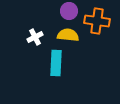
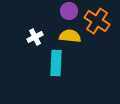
orange cross: rotated 25 degrees clockwise
yellow semicircle: moved 2 px right, 1 px down
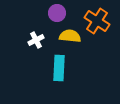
purple circle: moved 12 px left, 2 px down
white cross: moved 1 px right, 3 px down
cyan rectangle: moved 3 px right, 5 px down
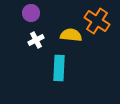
purple circle: moved 26 px left
yellow semicircle: moved 1 px right, 1 px up
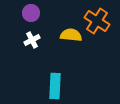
white cross: moved 4 px left
cyan rectangle: moved 4 px left, 18 px down
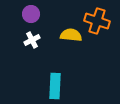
purple circle: moved 1 px down
orange cross: rotated 15 degrees counterclockwise
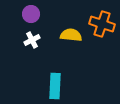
orange cross: moved 5 px right, 3 px down
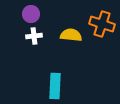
white cross: moved 2 px right, 4 px up; rotated 21 degrees clockwise
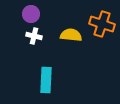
white cross: rotated 21 degrees clockwise
cyan rectangle: moved 9 px left, 6 px up
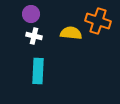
orange cross: moved 4 px left, 3 px up
yellow semicircle: moved 2 px up
cyan rectangle: moved 8 px left, 9 px up
